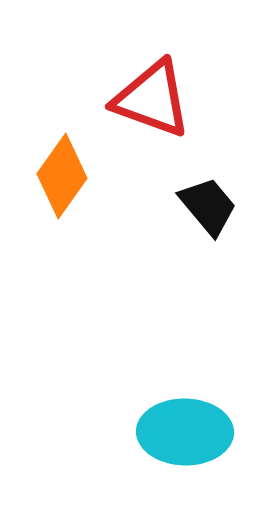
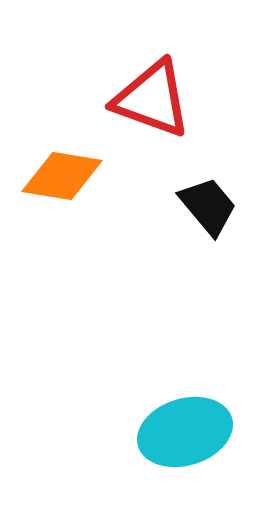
orange diamond: rotated 64 degrees clockwise
cyan ellipse: rotated 18 degrees counterclockwise
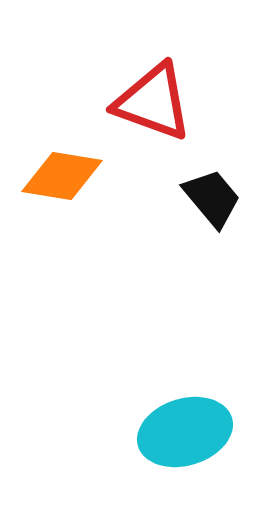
red triangle: moved 1 px right, 3 px down
black trapezoid: moved 4 px right, 8 px up
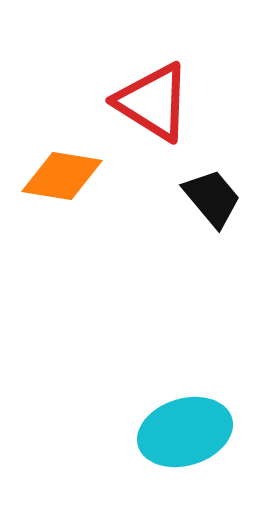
red triangle: rotated 12 degrees clockwise
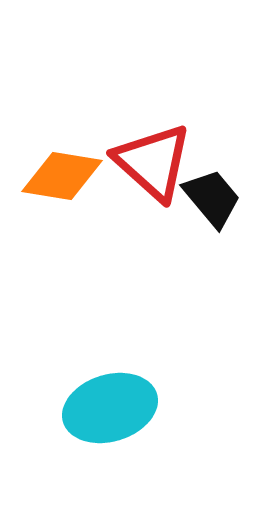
red triangle: moved 60 px down; rotated 10 degrees clockwise
cyan ellipse: moved 75 px left, 24 px up
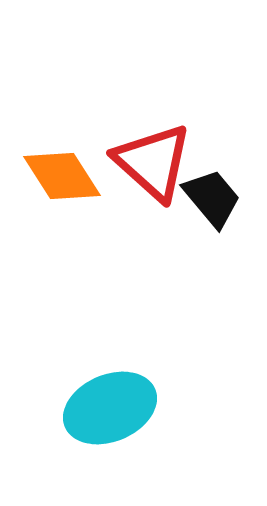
orange diamond: rotated 48 degrees clockwise
cyan ellipse: rotated 6 degrees counterclockwise
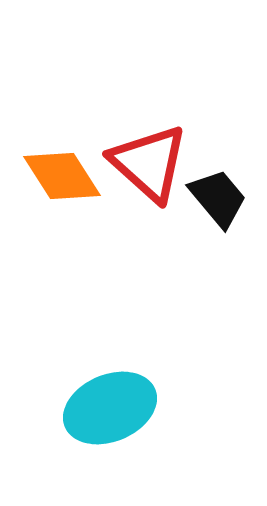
red triangle: moved 4 px left, 1 px down
black trapezoid: moved 6 px right
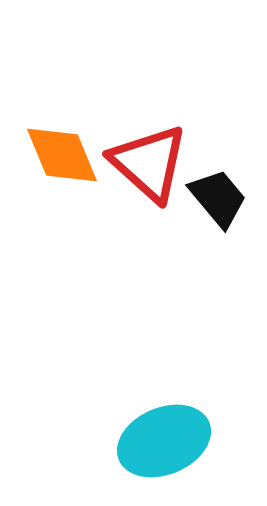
orange diamond: moved 21 px up; rotated 10 degrees clockwise
cyan ellipse: moved 54 px right, 33 px down
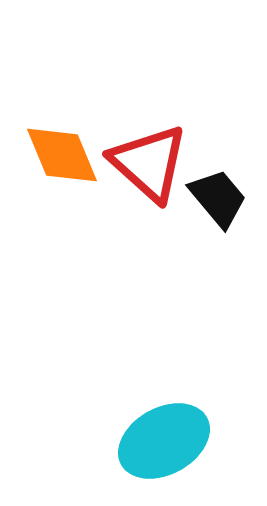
cyan ellipse: rotated 6 degrees counterclockwise
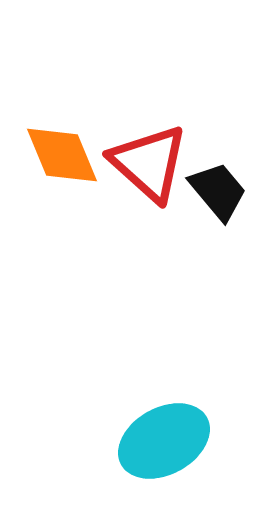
black trapezoid: moved 7 px up
